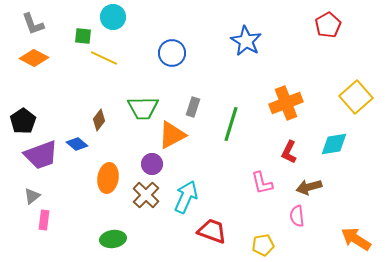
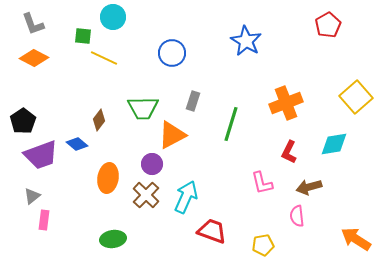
gray rectangle: moved 6 px up
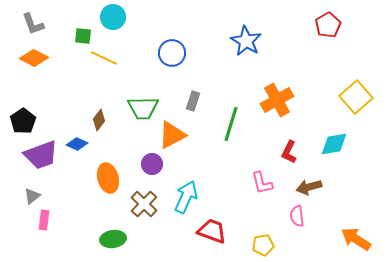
orange cross: moved 9 px left, 3 px up; rotated 8 degrees counterclockwise
blue diamond: rotated 15 degrees counterclockwise
orange ellipse: rotated 24 degrees counterclockwise
brown cross: moved 2 px left, 9 px down
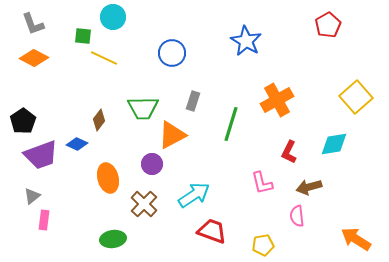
cyan arrow: moved 8 px right, 2 px up; rotated 32 degrees clockwise
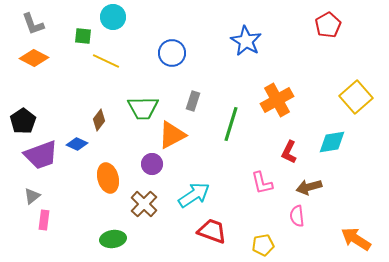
yellow line: moved 2 px right, 3 px down
cyan diamond: moved 2 px left, 2 px up
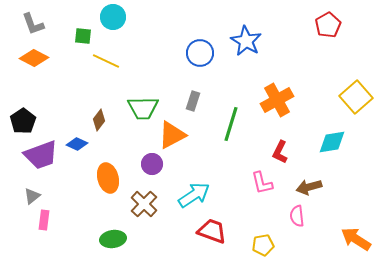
blue circle: moved 28 px right
red L-shape: moved 9 px left
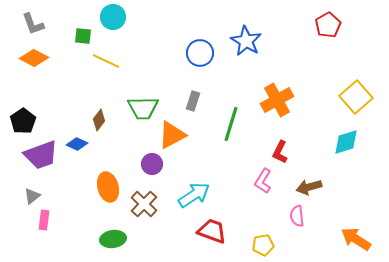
cyan diamond: moved 14 px right; rotated 8 degrees counterclockwise
orange ellipse: moved 9 px down
pink L-shape: moved 1 px right, 2 px up; rotated 45 degrees clockwise
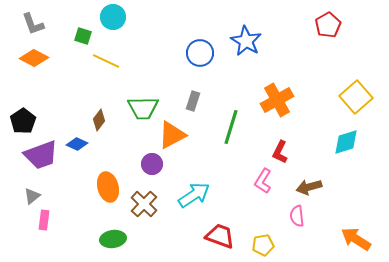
green square: rotated 12 degrees clockwise
green line: moved 3 px down
red trapezoid: moved 8 px right, 5 px down
